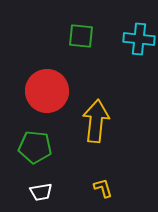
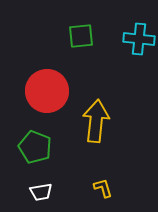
green square: rotated 12 degrees counterclockwise
green pentagon: rotated 16 degrees clockwise
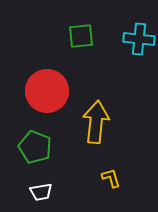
yellow arrow: moved 1 px down
yellow L-shape: moved 8 px right, 10 px up
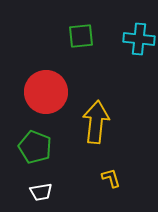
red circle: moved 1 px left, 1 px down
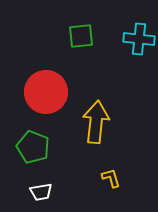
green pentagon: moved 2 px left
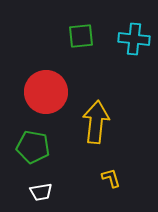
cyan cross: moved 5 px left
green pentagon: rotated 12 degrees counterclockwise
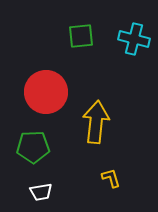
cyan cross: rotated 8 degrees clockwise
green pentagon: rotated 12 degrees counterclockwise
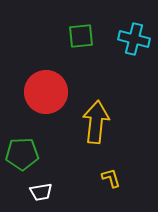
green pentagon: moved 11 px left, 7 px down
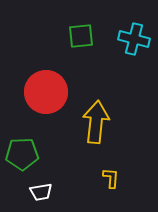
yellow L-shape: rotated 20 degrees clockwise
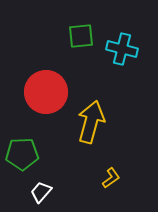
cyan cross: moved 12 px left, 10 px down
yellow arrow: moved 5 px left; rotated 9 degrees clockwise
yellow L-shape: rotated 50 degrees clockwise
white trapezoid: rotated 140 degrees clockwise
